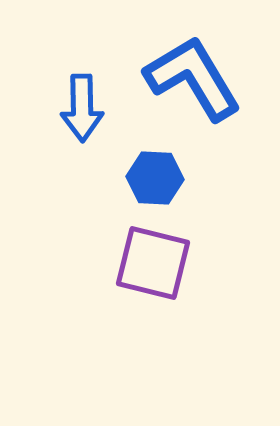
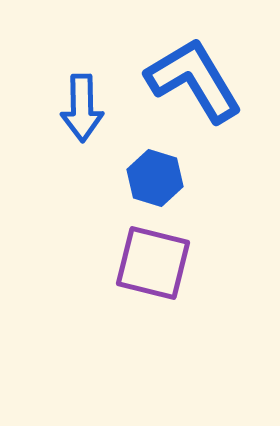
blue L-shape: moved 1 px right, 2 px down
blue hexagon: rotated 14 degrees clockwise
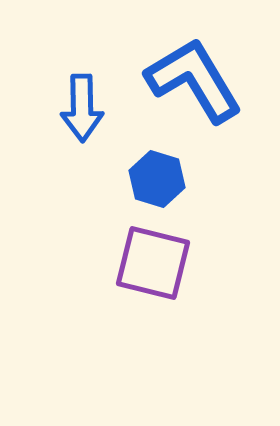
blue hexagon: moved 2 px right, 1 px down
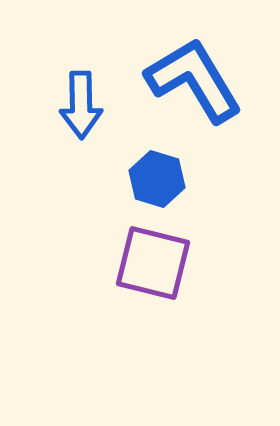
blue arrow: moved 1 px left, 3 px up
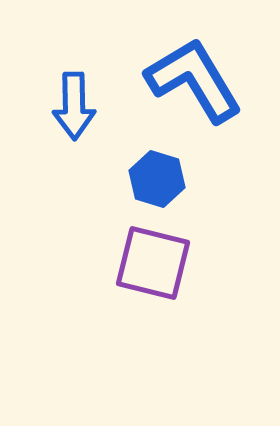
blue arrow: moved 7 px left, 1 px down
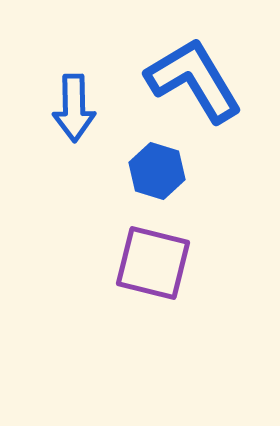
blue arrow: moved 2 px down
blue hexagon: moved 8 px up
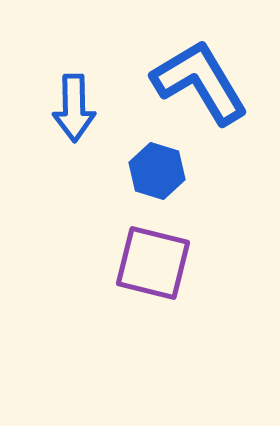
blue L-shape: moved 6 px right, 2 px down
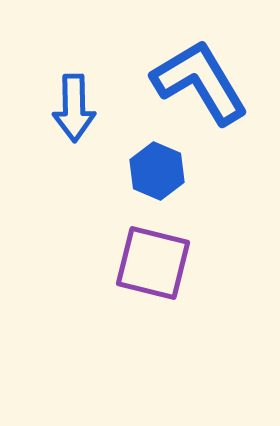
blue hexagon: rotated 6 degrees clockwise
